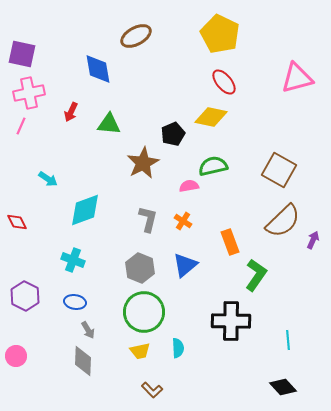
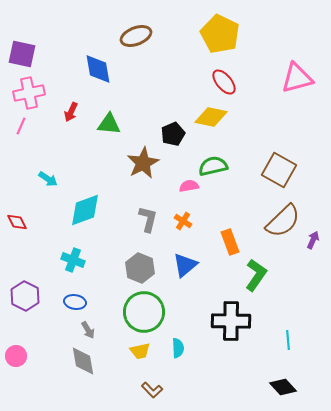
brown ellipse: rotated 8 degrees clockwise
gray diamond: rotated 12 degrees counterclockwise
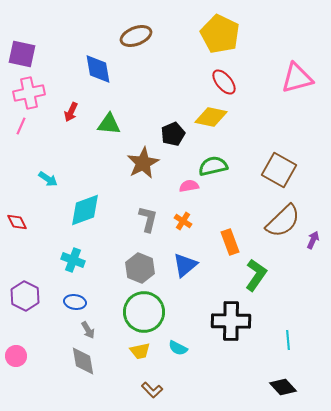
cyan semicircle: rotated 120 degrees clockwise
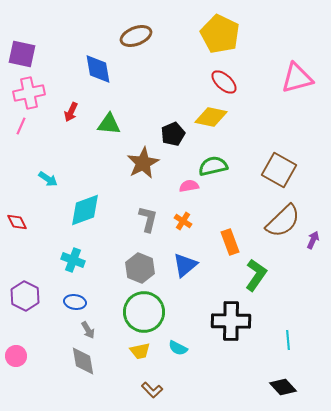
red ellipse: rotated 8 degrees counterclockwise
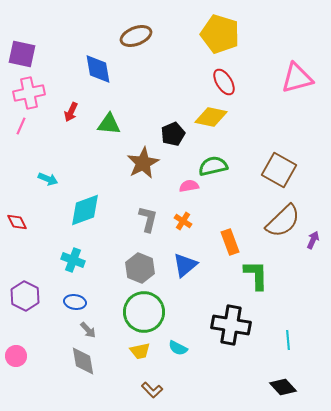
yellow pentagon: rotated 9 degrees counterclockwise
red ellipse: rotated 16 degrees clockwise
cyan arrow: rotated 12 degrees counterclockwise
green L-shape: rotated 36 degrees counterclockwise
black cross: moved 4 px down; rotated 9 degrees clockwise
gray arrow: rotated 12 degrees counterclockwise
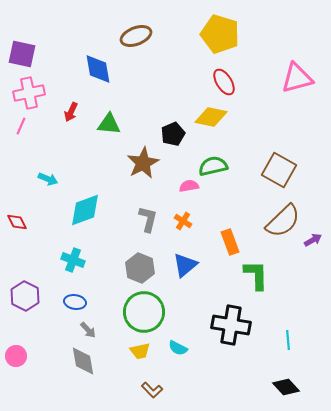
purple arrow: rotated 36 degrees clockwise
black diamond: moved 3 px right
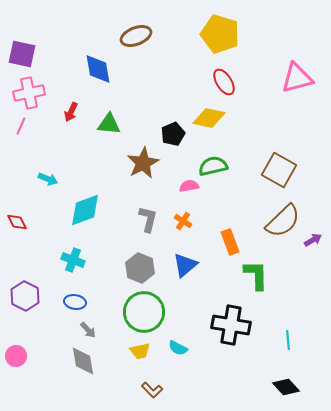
yellow diamond: moved 2 px left, 1 px down
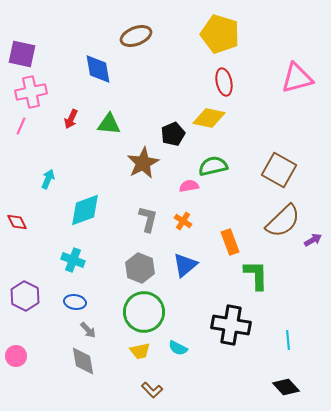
red ellipse: rotated 20 degrees clockwise
pink cross: moved 2 px right, 1 px up
red arrow: moved 7 px down
cyan arrow: rotated 90 degrees counterclockwise
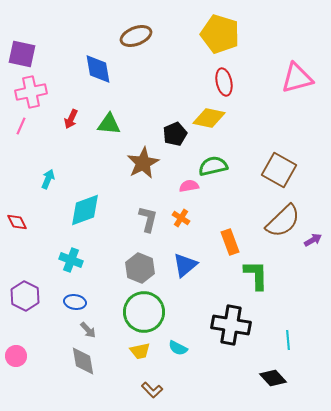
black pentagon: moved 2 px right
orange cross: moved 2 px left, 3 px up
cyan cross: moved 2 px left
black diamond: moved 13 px left, 9 px up
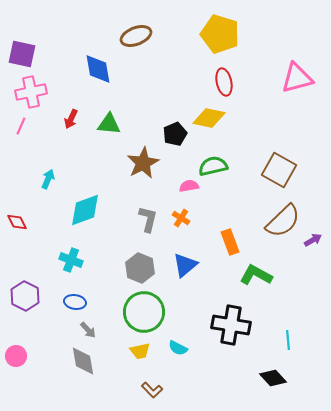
green L-shape: rotated 60 degrees counterclockwise
